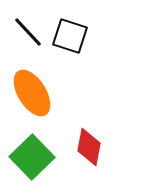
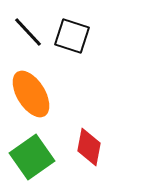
black square: moved 2 px right
orange ellipse: moved 1 px left, 1 px down
green square: rotated 9 degrees clockwise
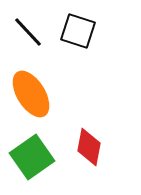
black square: moved 6 px right, 5 px up
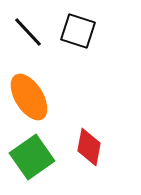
orange ellipse: moved 2 px left, 3 px down
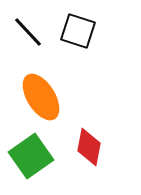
orange ellipse: moved 12 px right
green square: moved 1 px left, 1 px up
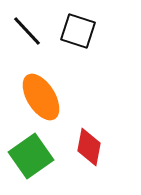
black line: moved 1 px left, 1 px up
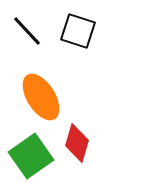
red diamond: moved 12 px left, 4 px up; rotated 6 degrees clockwise
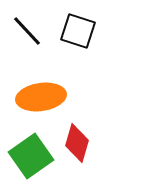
orange ellipse: rotated 66 degrees counterclockwise
